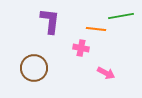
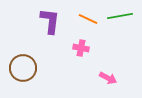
green line: moved 1 px left
orange line: moved 8 px left, 10 px up; rotated 18 degrees clockwise
brown circle: moved 11 px left
pink arrow: moved 2 px right, 5 px down
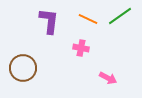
green line: rotated 25 degrees counterclockwise
purple L-shape: moved 1 px left
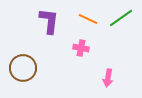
green line: moved 1 px right, 2 px down
pink arrow: rotated 72 degrees clockwise
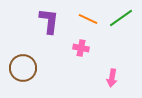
pink arrow: moved 4 px right
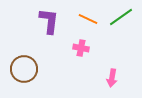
green line: moved 1 px up
brown circle: moved 1 px right, 1 px down
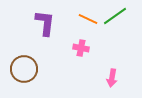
green line: moved 6 px left, 1 px up
purple L-shape: moved 4 px left, 2 px down
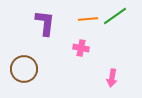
orange line: rotated 30 degrees counterclockwise
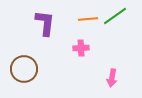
pink cross: rotated 14 degrees counterclockwise
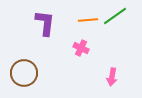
orange line: moved 1 px down
pink cross: rotated 28 degrees clockwise
brown circle: moved 4 px down
pink arrow: moved 1 px up
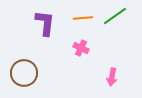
orange line: moved 5 px left, 2 px up
